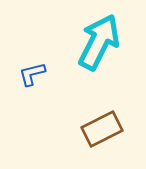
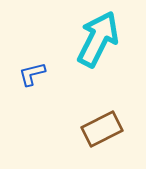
cyan arrow: moved 1 px left, 3 px up
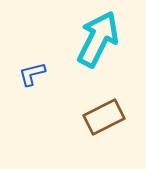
brown rectangle: moved 2 px right, 12 px up
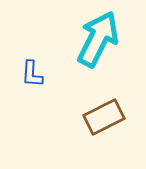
blue L-shape: rotated 72 degrees counterclockwise
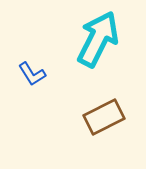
blue L-shape: rotated 36 degrees counterclockwise
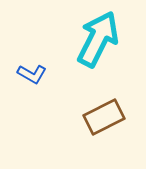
blue L-shape: rotated 28 degrees counterclockwise
